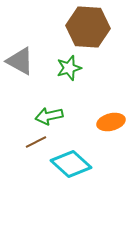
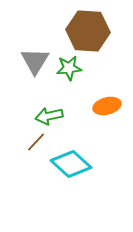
brown hexagon: moved 4 px down
gray triangle: moved 15 px right; rotated 32 degrees clockwise
green star: rotated 10 degrees clockwise
orange ellipse: moved 4 px left, 16 px up
brown line: rotated 20 degrees counterclockwise
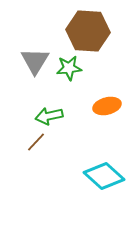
cyan diamond: moved 33 px right, 12 px down
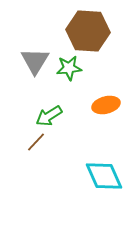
orange ellipse: moved 1 px left, 1 px up
green arrow: rotated 20 degrees counterclockwise
cyan diamond: rotated 24 degrees clockwise
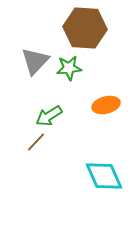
brown hexagon: moved 3 px left, 3 px up
gray triangle: rotated 12 degrees clockwise
